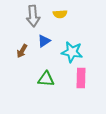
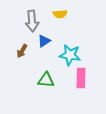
gray arrow: moved 1 px left, 5 px down
cyan star: moved 2 px left, 3 px down
green triangle: moved 1 px down
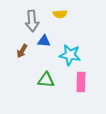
blue triangle: rotated 40 degrees clockwise
pink rectangle: moved 4 px down
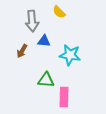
yellow semicircle: moved 1 px left, 2 px up; rotated 48 degrees clockwise
pink rectangle: moved 17 px left, 15 px down
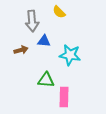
brown arrow: moved 1 px left, 1 px up; rotated 136 degrees counterclockwise
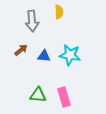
yellow semicircle: rotated 136 degrees counterclockwise
blue triangle: moved 15 px down
brown arrow: rotated 24 degrees counterclockwise
green triangle: moved 8 px left, 15 px down
pink rectangle: rotated 18 degrees counterclockwise
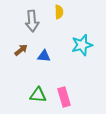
cyan star: moved 12 px right, 10 px up; rotated 25 degrees counterclockwise
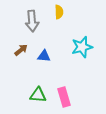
cyan star: moved 2 px down
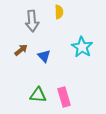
cyan star: rotated 25 degrees counterclockwise
blue triangle: rotated 40 degrees clockwise
